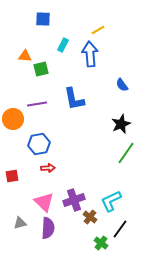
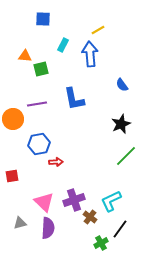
green line: moved 3 px down; rotated 10 degrees clockwise
red arrow: moved 8 px right, 6 px up
green cross: rotated 24 degrees clockwise
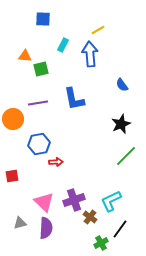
purple line: moved 1 px right, 1 px up
purple semicircle: moved 2 px left
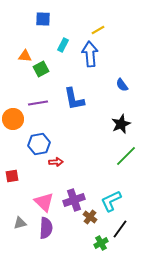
green square: rotated 14 degrees counterclockwise
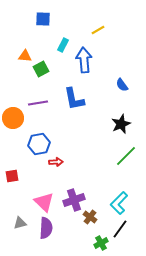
blue arrow: moved 6 px left, 6 px down
orange circle: moved 1 px up
cyan L-shape: moved 8 px right, 2 px down; rotated 20 degrees counterclockwise
